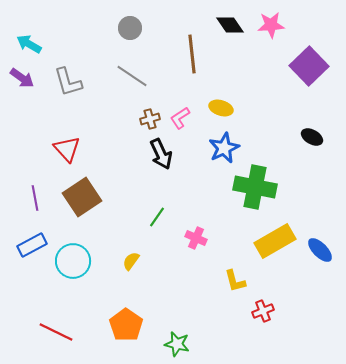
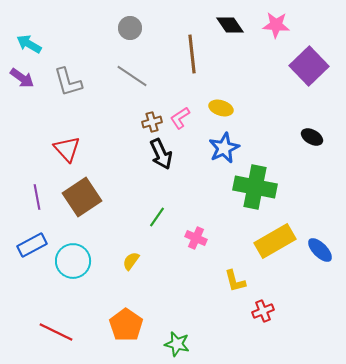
pink star: moved 5 px right; rotated 8 degrees clockwise
brown cross: moved 2 px right, 3 px down
purple line: moved 2 px right, 1 px up
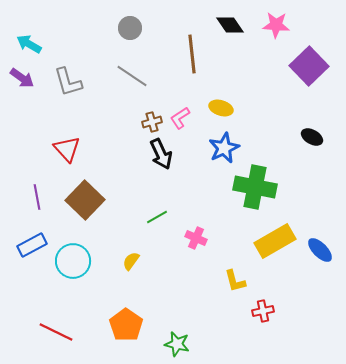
brown square: moved 3 px right, 3 px down; rotated 12 degrees counterclockwise
green line: rotated 25 degrees clockwise
red cross: rotated 10 degrees clockwise
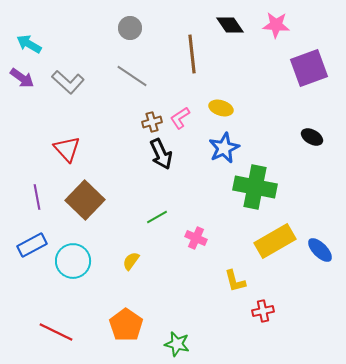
purple square: moved 2 px down; rotated 24 degrees clockwise
gray L-shape: rotated 32 degrees counterclockwise
